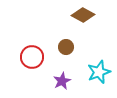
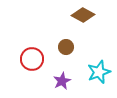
red circle: moved 2 px down
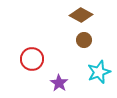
brown diamond: moved 2 px left
brown circle: moved 18 px right, 7 px up
purple star: moved 3 px left, 2 px down; rotated 12 degrees counterclockwise
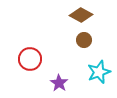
red circle: moved 2 px left
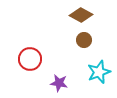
purple star: rotated 24 degrees counterclockwise
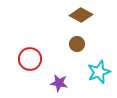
brown circle: moved 7 px left, 4 px down
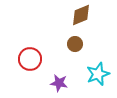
brown diamond: rotated 50 degrees counterclockwise
brown circle: moved 2 px left
cyan star: moved 1 px left, 2 px down
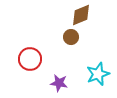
brown circle: moved 4 px left, 7 px up
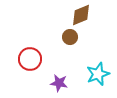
brown circle: moved 1 px left
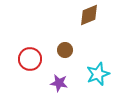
brown diamond: moved 8 px right
brown circle: moved 5 px left, 13 px down
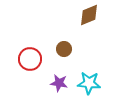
brown circle: moved 1 px left, 1 px up
cyan star: moved 9 px left, 9 px down; rotated 25 degrees clockwise
